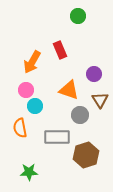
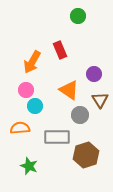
orange triangle: rotated 15 degrees clockwise
orange semicircle: rotated 96 degrees clockwise
green star: moved 6 px up; rotated 24 degrees clockwise
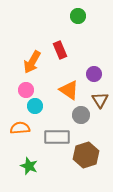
gray circle: moved 1 px right
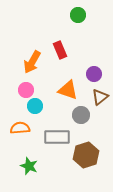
green circle: moved 1 px up
orange triangle: moved 1 px left; rotated 15 degrees counterclockwise
brown triangle: moved 3 px up; rotated 24 degrees clockwise
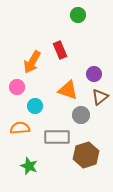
pink circle: moved 9 px left, 3 px up
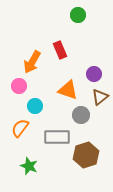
pink circle: moved 2 px right, 1 px up
orange semicircle: rotated 48 degrees counterclockwise
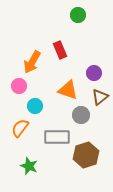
purple circle: moved 1 px up
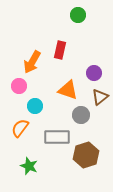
red rectangle: rotated 36 degrees clockwise
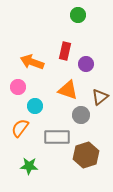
red rectangle: moved 5 px right, 1 px down
orange arrow: rotated 80 degrees clockwise
purple circle: moved 8 px left, 9 px up
pink circle: moved 1 px left, 1 px down
green star: rotated 18 degrees counterclockwise
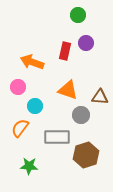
purple circle: moved 21 px up
brown triangle: rotated 42 degrees clockwise
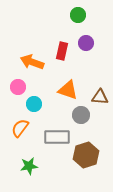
red rectangle: moved 3 px left
cyan circle: moved 1 px left, 2 px up
green star: rotated 12 degrees counterclockwise
